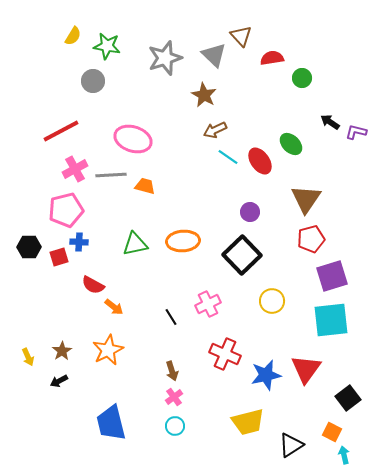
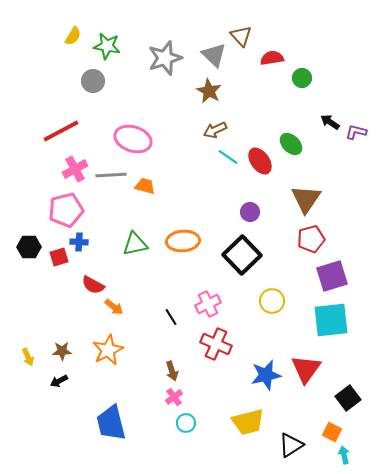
brown star at (204, 95): moved 5 px right, 4 px up
brown star at (62, 351): rotated 30 degrees clockwise
red cross at (225, 354): moved 9 px left, 10 px up
cyan circle at (175, 426): moved 11 px right, 3 px up
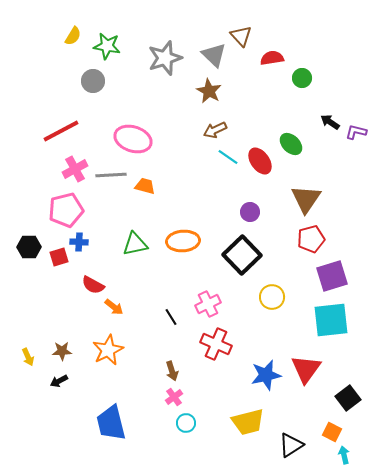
yellow circle at (272, 301): moved 4 px up
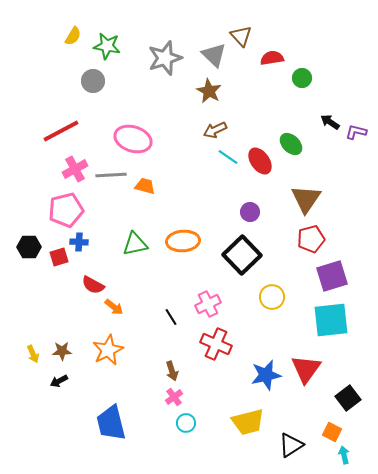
yellow arrow at (28, 357): moved 5 px right, 3 px up
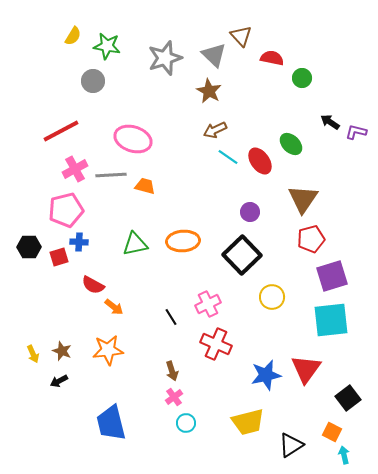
red semicircle at (272, 58): rotated 20 degrees clockwise
brown triangle at (306, 199): moved 3 px left
orange star at (108, 350): rotated 20 degrees clockwise
brown star at (62, 351): rotated 24 degrees clockwise
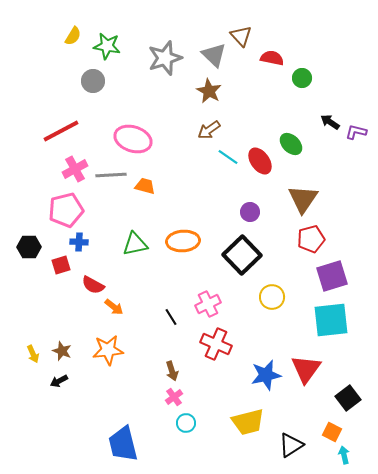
brown arrow at (215, 130): moved 6 px left; rotated 10 degrees counterclockwise
red square at (59, 257): moved 2 px right, 8 px down
blue trapezoid at (111, 423): moved 12 px right, 21 px down
